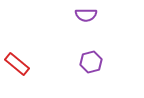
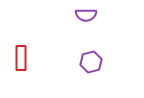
red rectangle: moved 4 px right, 6 px up; rotated 50 degrees clockwise
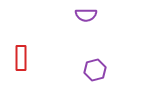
purple hexagon: moved 4 px right, 8 px down
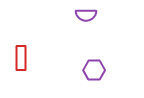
purple hexagon: moved 1 px left; rotated 15 degrees clockwise
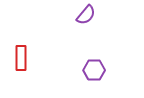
purple semicircle: rotated 50 degrees counterclockwise
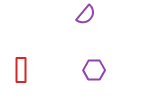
red rectangle: moved 12 px down
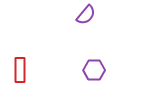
red rectangle: moved 1 px left
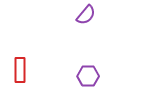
purple hexagon: moved 6 px left, 6 px down
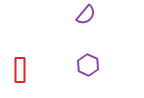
purple hexagon: moved 11 px up; rotated 25 degrees clockwise
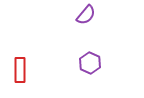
purple hexagon: moved 2 px right, 2 px up
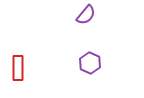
red rectangle: moved 2 px left, 2 px up
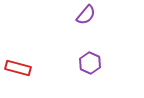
red rectangle: rotated 75 degrees counterclockwise
